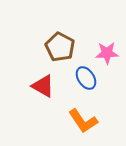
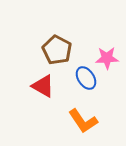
brown pentagon: moved 3 px left, 3 px down
pink star: moved 5 px down
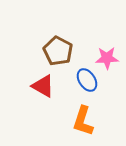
brown pentagon: moved 1 px right, 1 px down
blue ellipse: moved 1 px right, 2 px down
orange L-shape: rotated 52 degrees clockwise
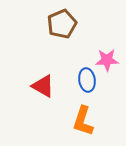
brown pentagon: moved 4 px right, 27 px up; rotated 20 degrees clockwise
pink star: moved 2 px down
blue ellipse: rotated 25 degrees clockwise
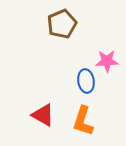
pink star: moved 1 px down
blue ellipse: moved 1 px left, 1 px down
red triangle: moved 29 px down
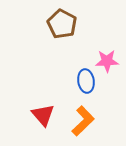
brown pentagon: rotated 20 degrees counterclockwise
red triangle: rotated 20 degrees clockwise
orange L-shape: rotated 152 degrees counterclockwise
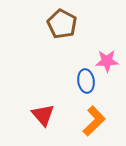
orange L-shape: moved 11 px right
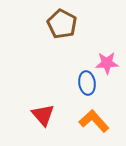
pink star: moved 2 px down
blue ellipse: moved 1 px right, 2 px down
orange L-shape: rotated 88 degrees counterclockwise
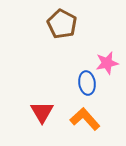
pink star: rotated 10 degrees counterclockwise
red triangle: moved 1 px left, 3 px up; rotated 10 degrees clockwise
orange L-shape: moved 9 px left, 2 px up
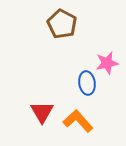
orange L-shape: moved 7 px left, 2 px down
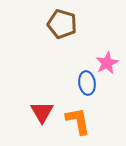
brown pentagon: rotated 12 degrees counterclockwise
pink star: rotated 15 degrees counterclockwise
orange L-shape: rotated 32 degrees clockwise
